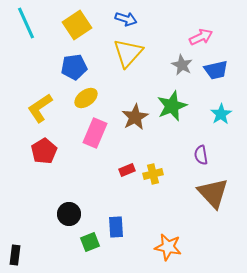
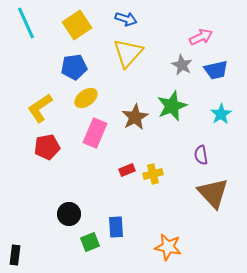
red pentagon: moved 3 px right, 4 px up; rotated 20 degrees clockwise
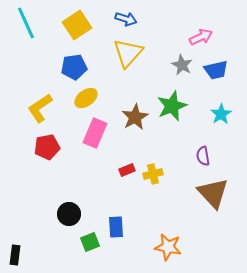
purple semicircle: moved 2 px right, 1 px down
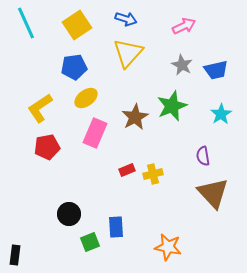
pink arrow: moved 17 px left, 11 px up
